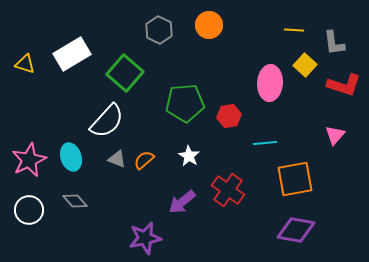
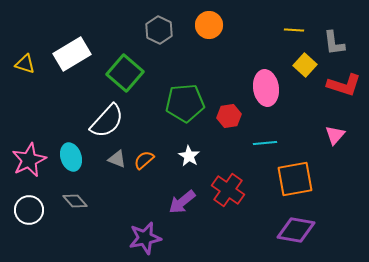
pink ellipse: moved 4 px left, 5 px down; rotated 12 degrees counterclockwise
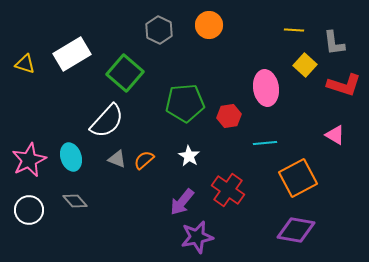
pink triangle: rotated 40 degrees counterclockwise
orange square: moved 3 px right, 1 px up; rotated 18 degrees counterclockwise
purple arrow: rotated 12 degrees counterclockwise
purple star: moved 52 px right, 1 px up
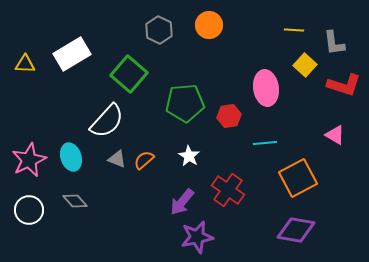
yellow triangle: rotated 15 degrees counterclockwise
green square: moved 4 px right, 1 px down
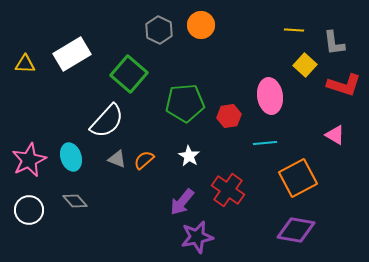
orange circle: moved 8 px left
pink ellipse: moved 4 px right, 8 px down
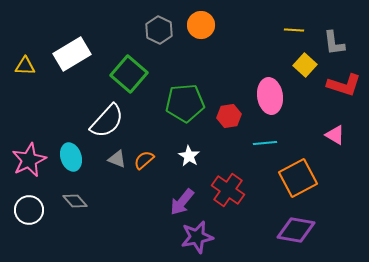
yellow triangle: moved 2 px down
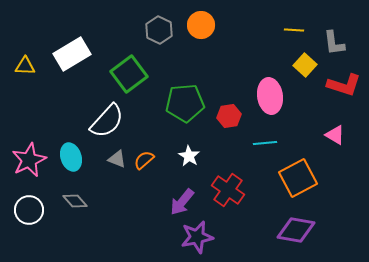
green square: rotated 12 degrees clockwise
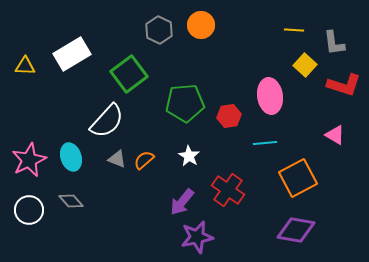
gray diamond: moved 4 px left
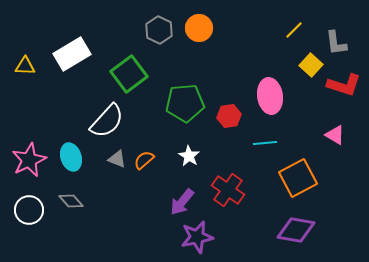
orange circle: moved 2 px left, 3 px down
yellow line: rotated 48 degrees counterclockwise
gray L-shape: moved 2 px right
yellow square: moved 6 px right
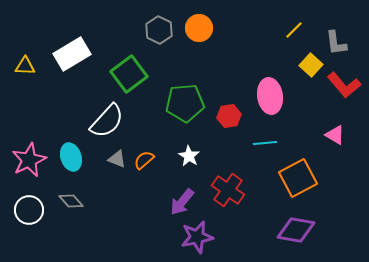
red L-shape: rotated 32 degrees clockwise
